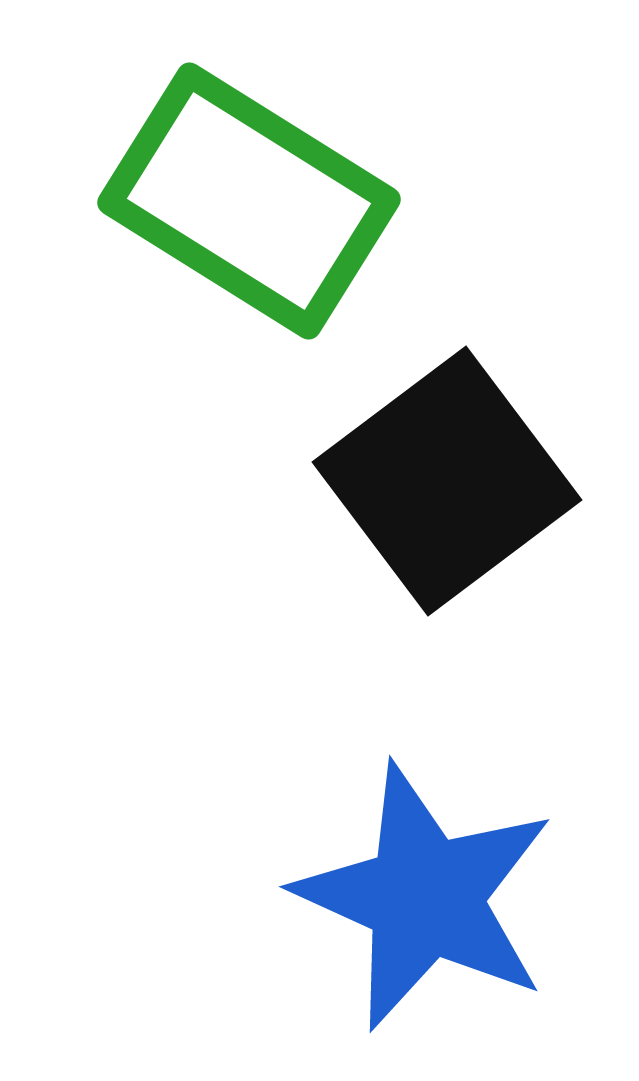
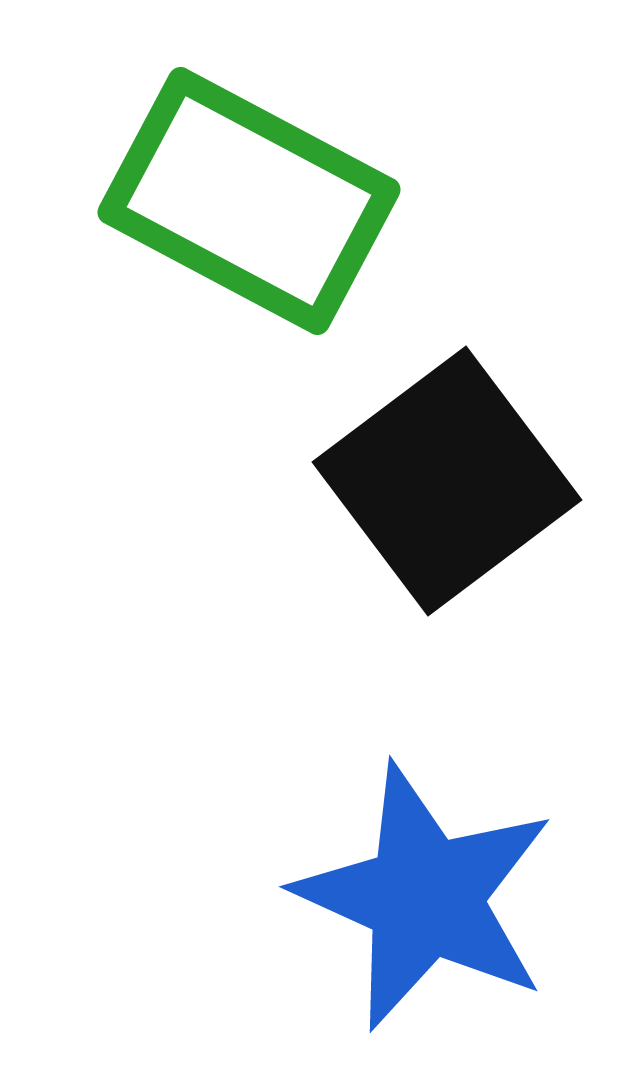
green rectangle: rotated 4 degrees counterclockwise
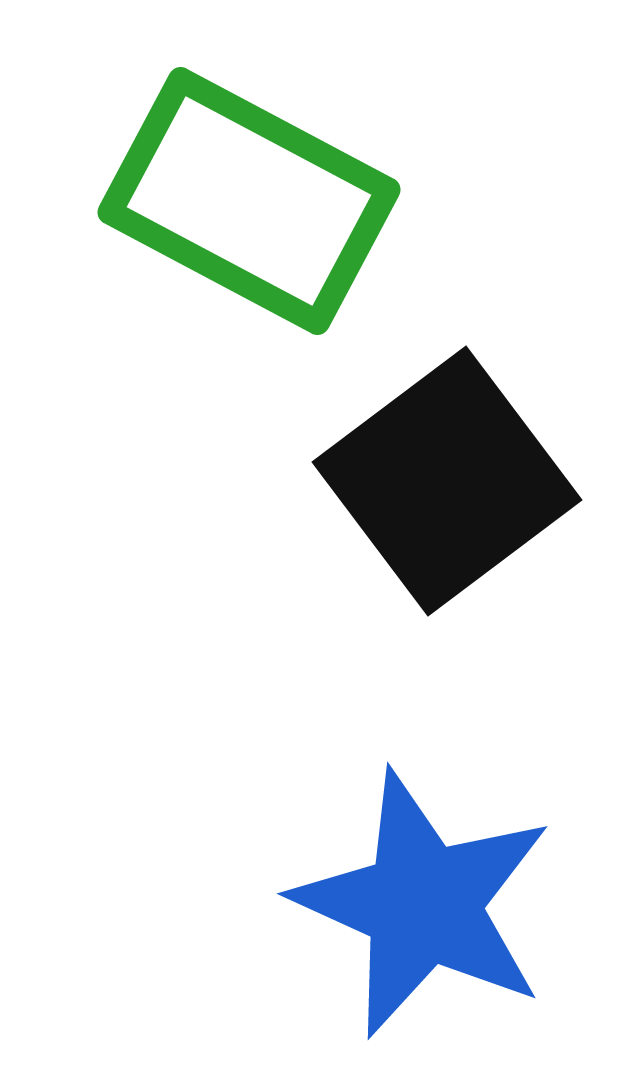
blue star: moved 2 px left, 7 px down
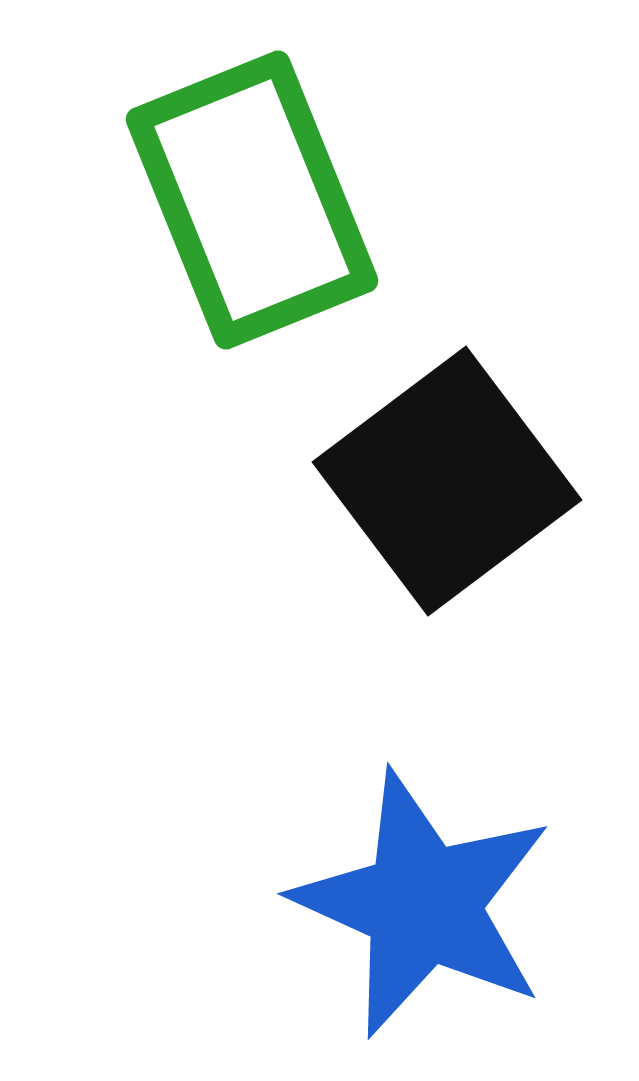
green rectangle: moved 3 px right, 1 px up; rotated 40 degrees clockwise
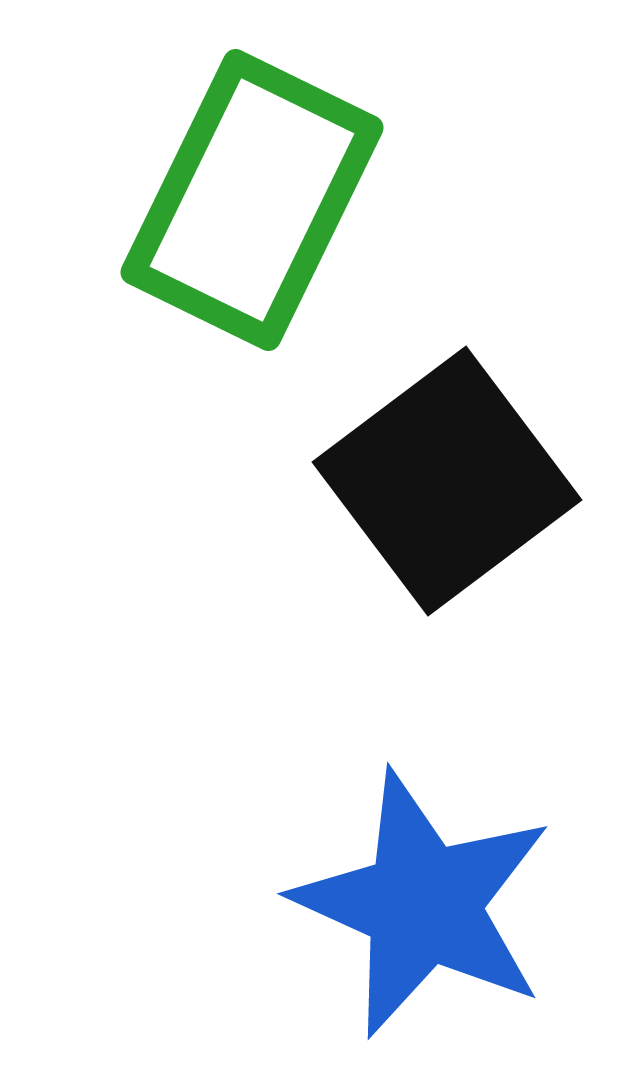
green rectangle: rotated 48 degrees clockwise
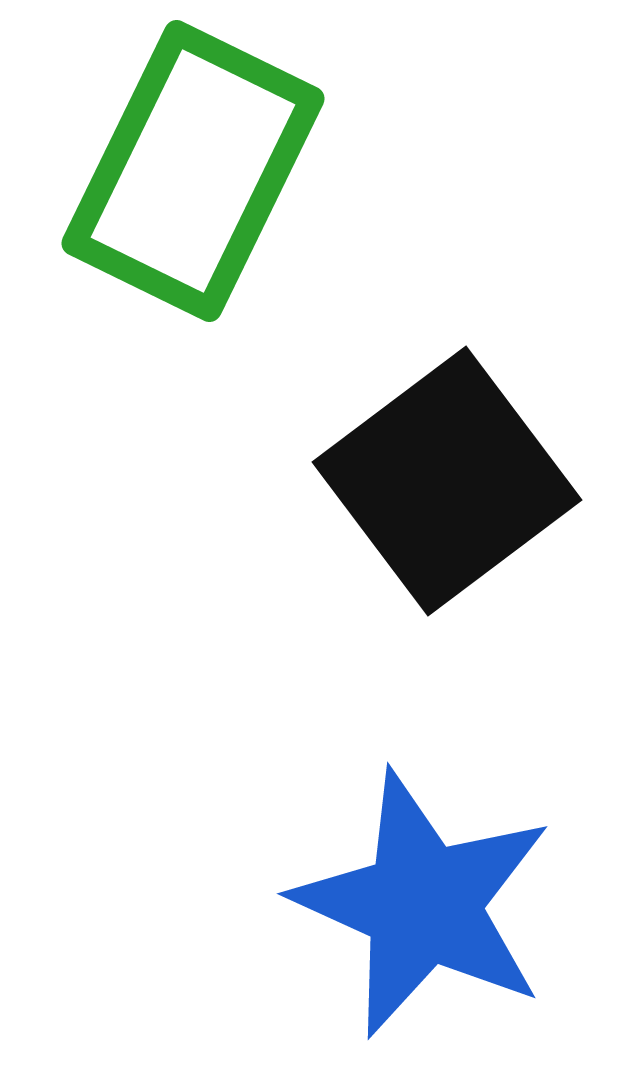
green rectangle: moved 59 px left, 29 px up
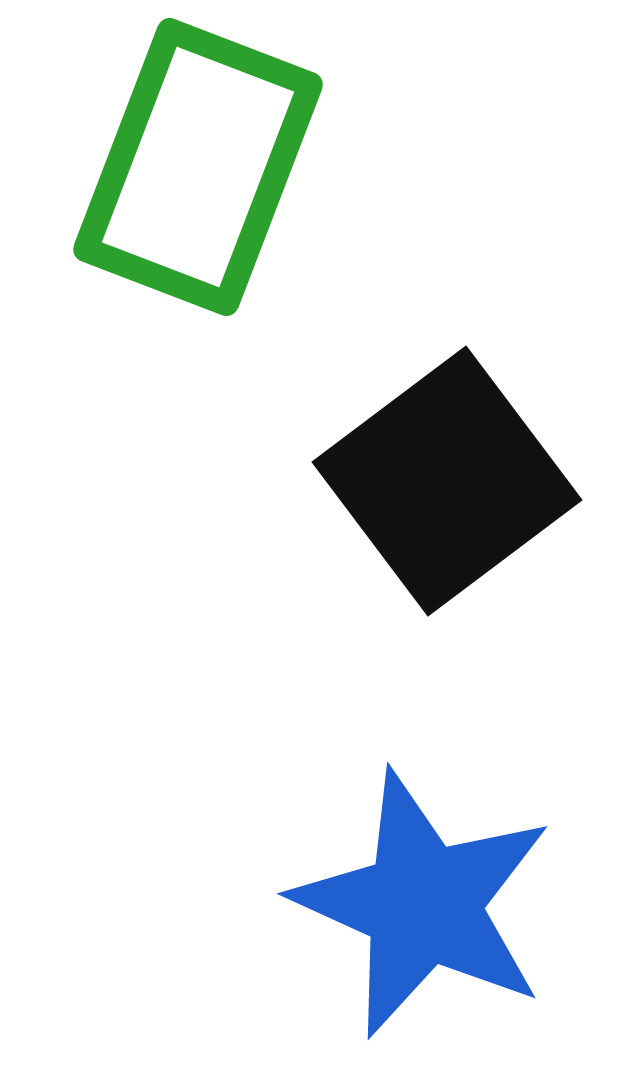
green rectangle: moved 5 px right, 4 px up; rotated 5 degrees counterclockwise
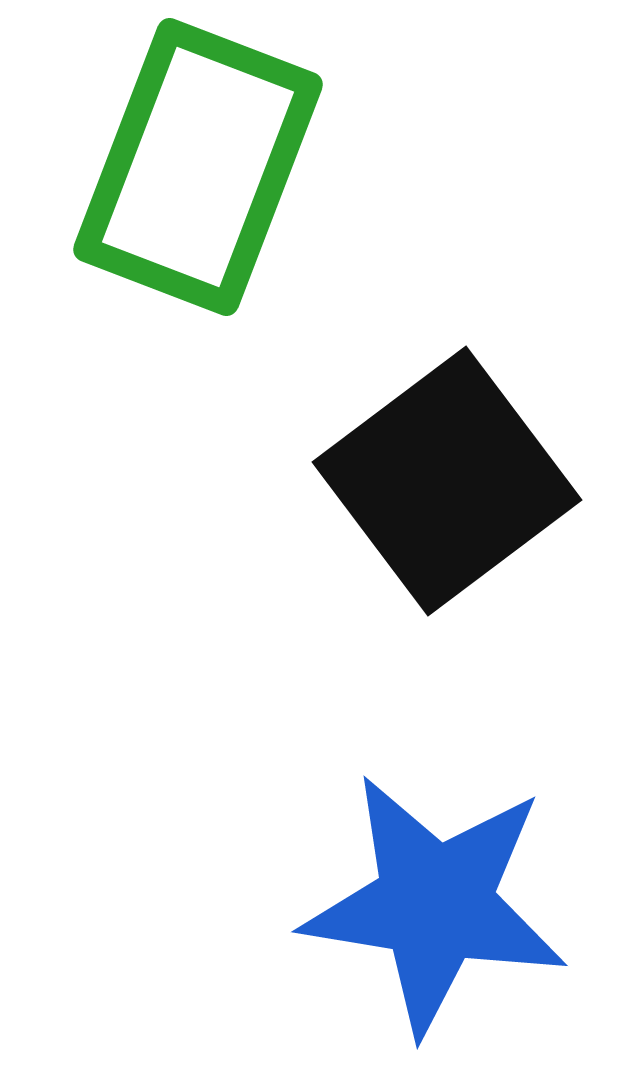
blue star: moved 12 px right; rotated 15 degrees counterclockwise
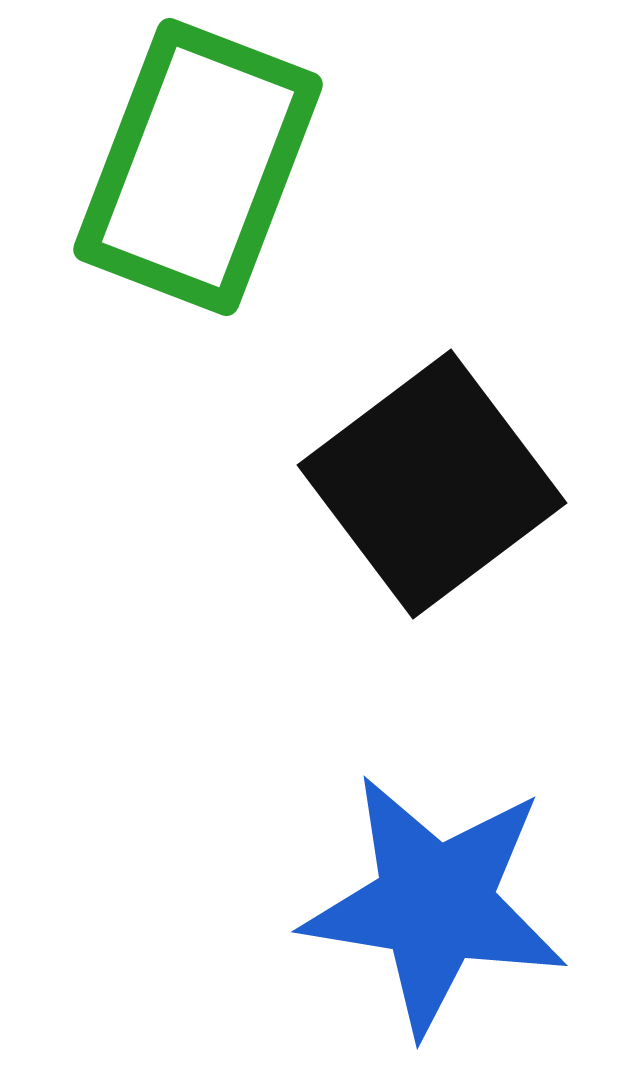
black square: moved 15 px left, 3 px down
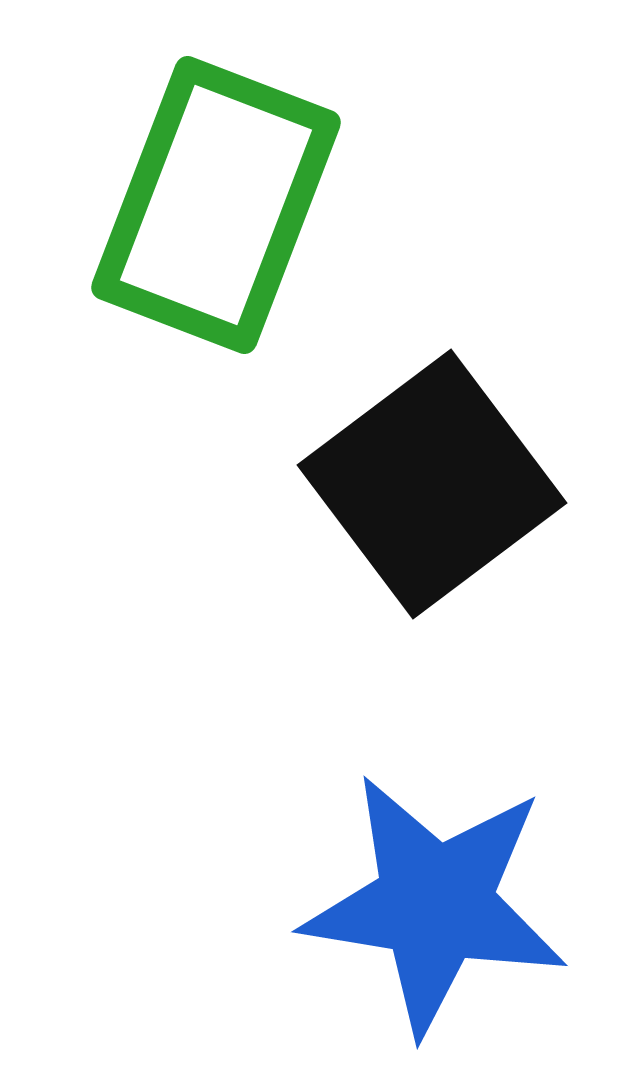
green rectangle: moved 18 px right, 38 px down
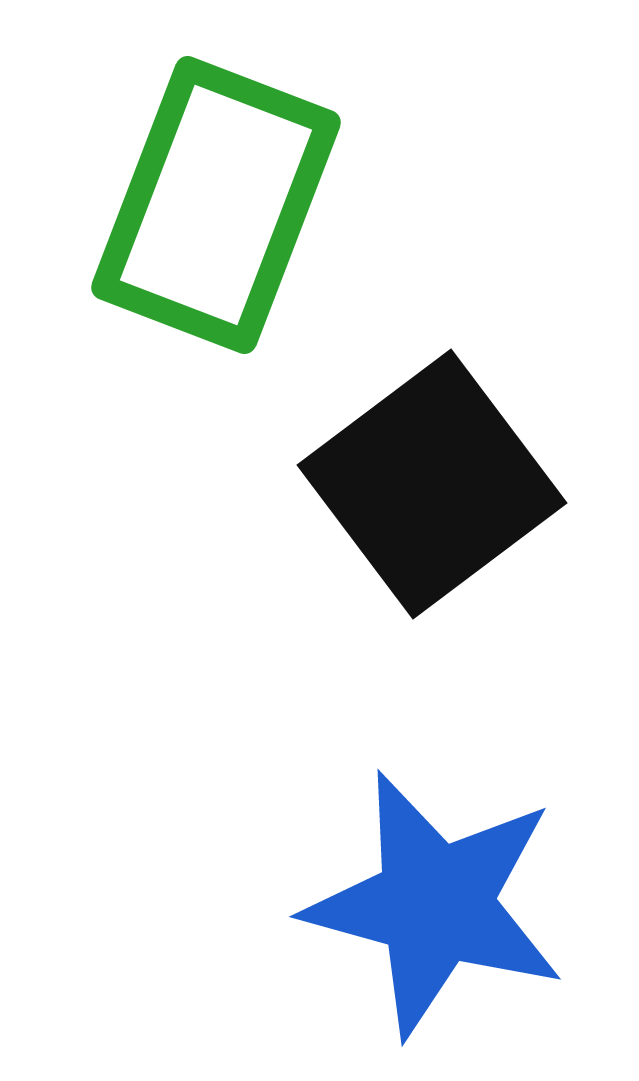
blue star: rotated 6 degrees clockwise
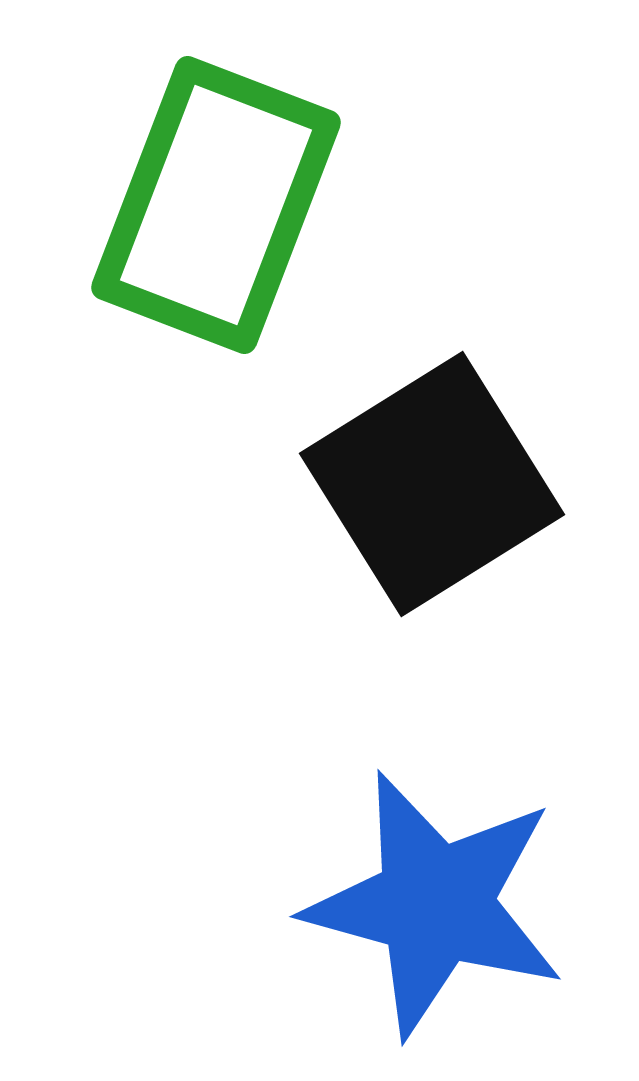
black square: rotated 5 degrees clockwise
